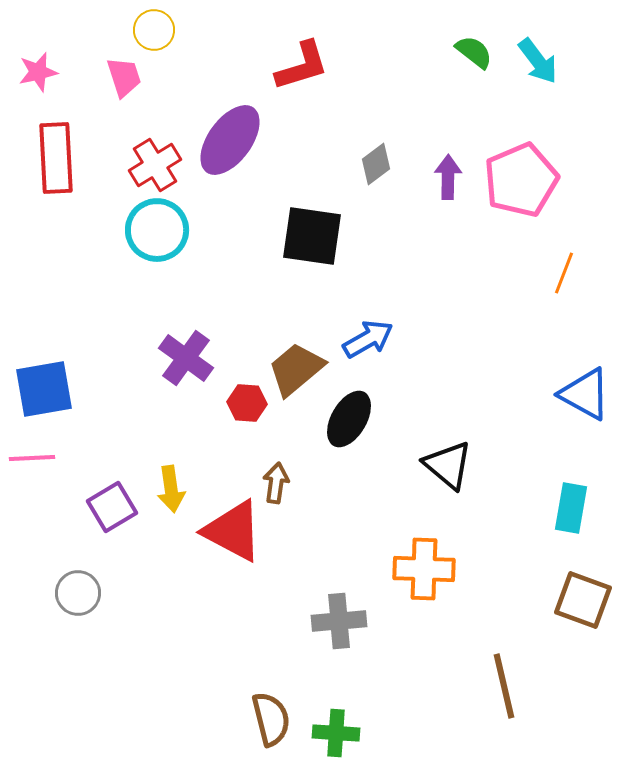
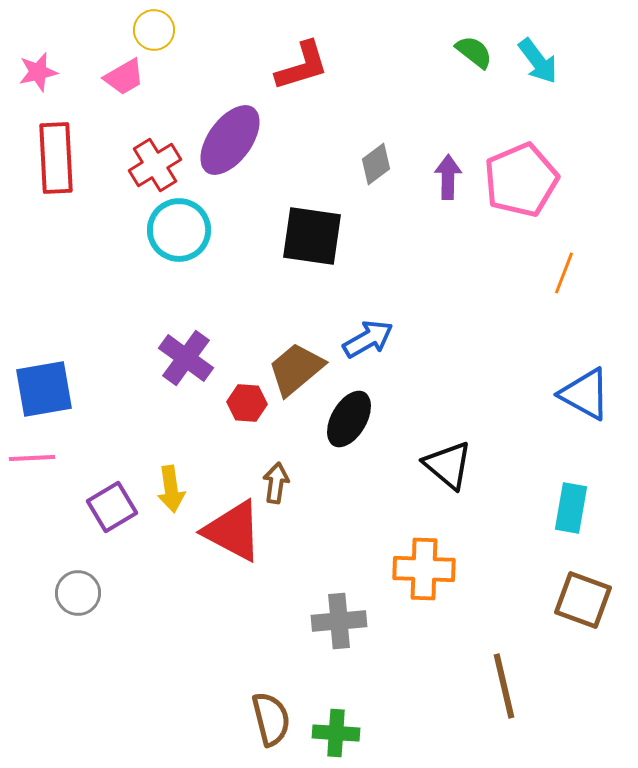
pink trapezoid: rotated 78 degrees clockwise
cyan circle: moved 22 px right
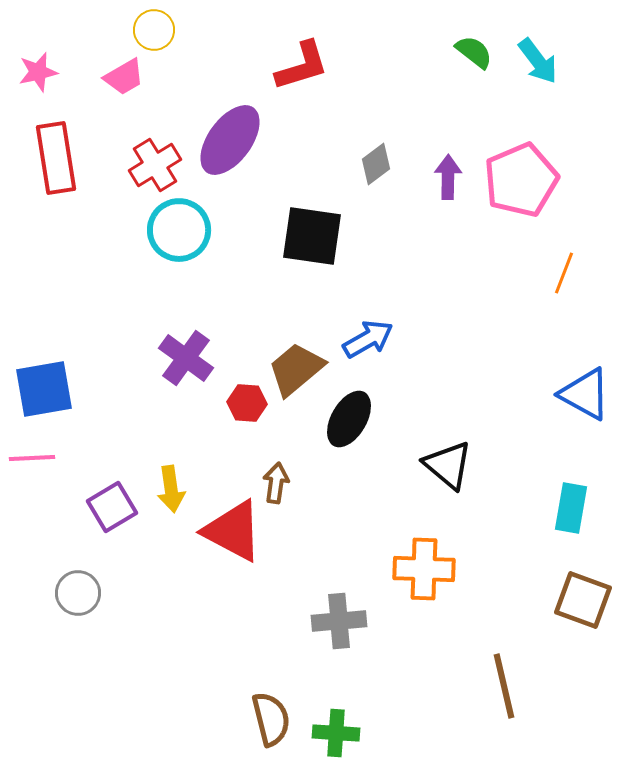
red rectangle: rotated 6 degrees counterclockwise
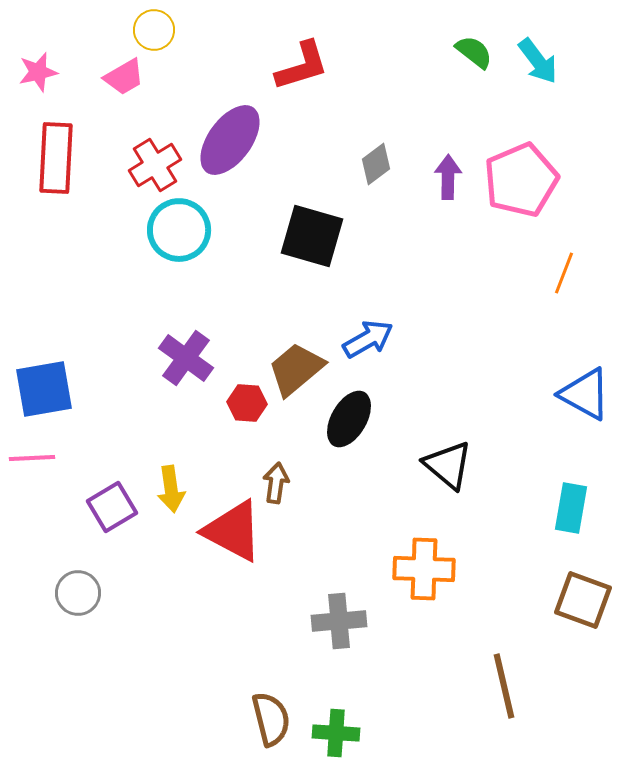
red rectangle: rotated 12 degrees clockwise
black square: rotated 8 degrees clockwise
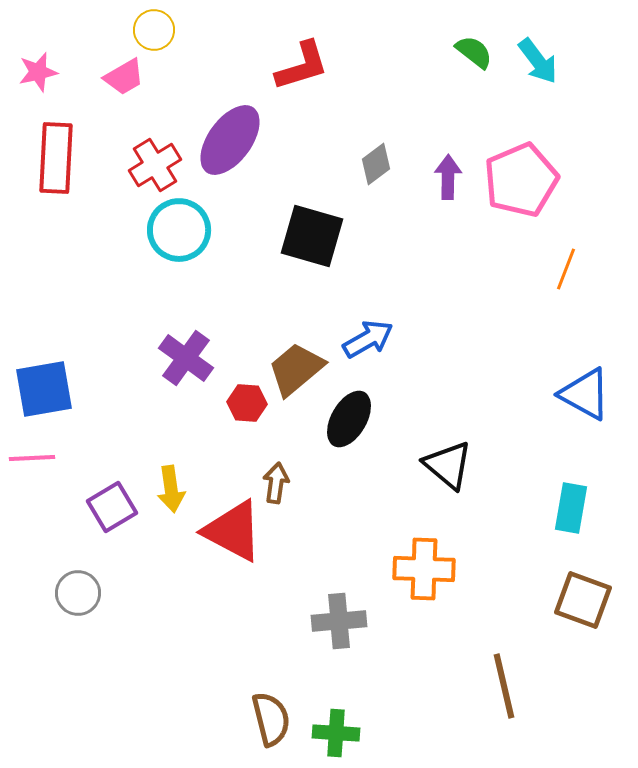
orange line: moved 2 px right, 4 px up
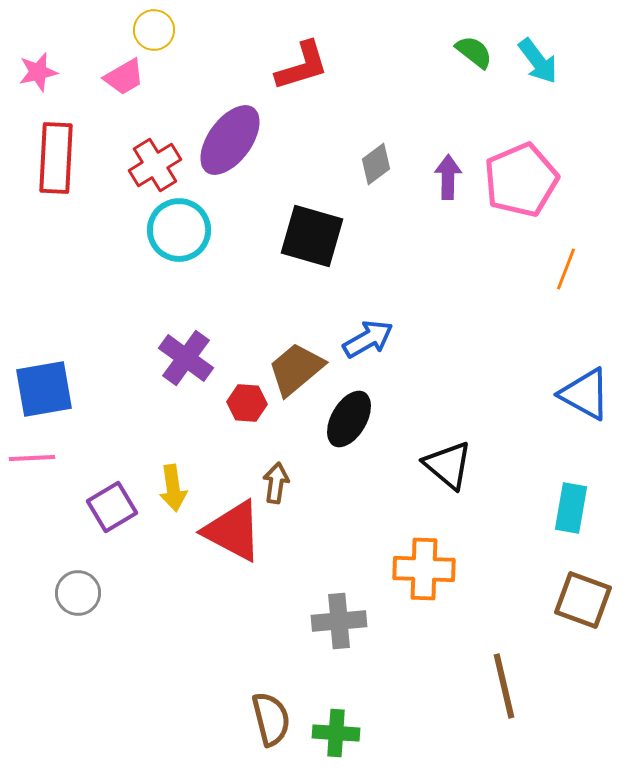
yellow arrow: moved 2 px right, 1 px up
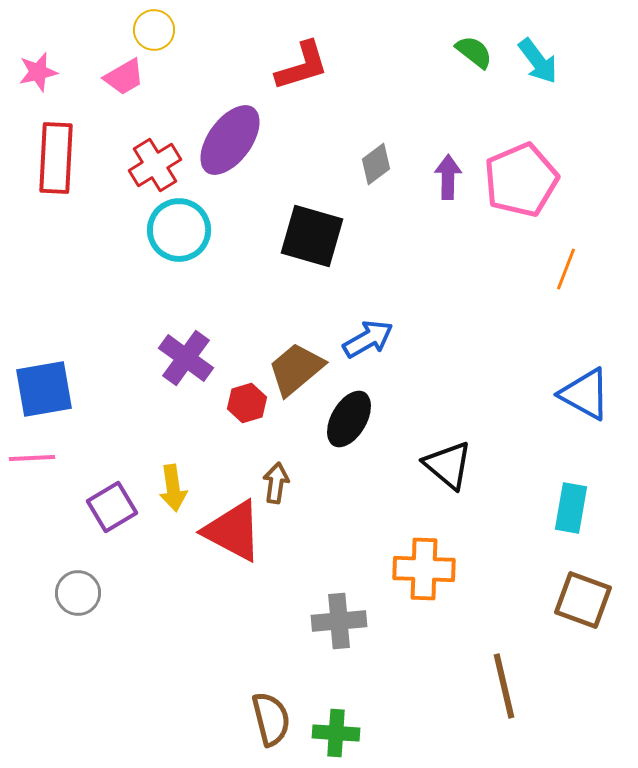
red hexagon: rotated 21 degrees counterclockwise
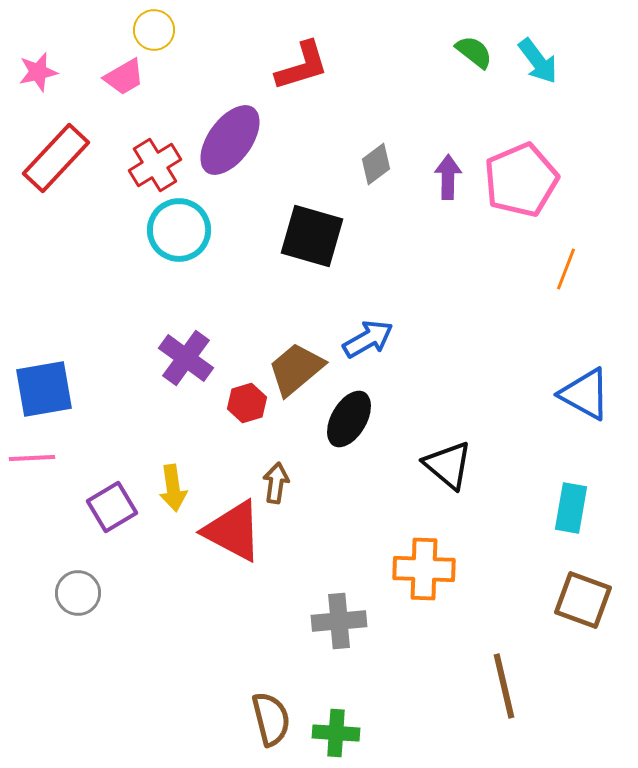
red rectangle: rotated 40 degrees clockwise
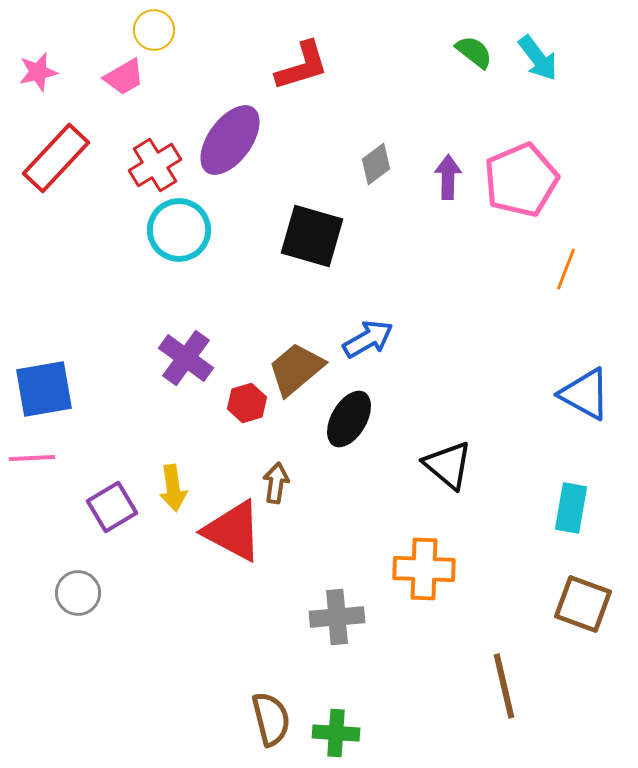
cyan arrow: moved 3 px up
brown square: moved 4 px down
gray cross: moved 2 px left, 4 px up
